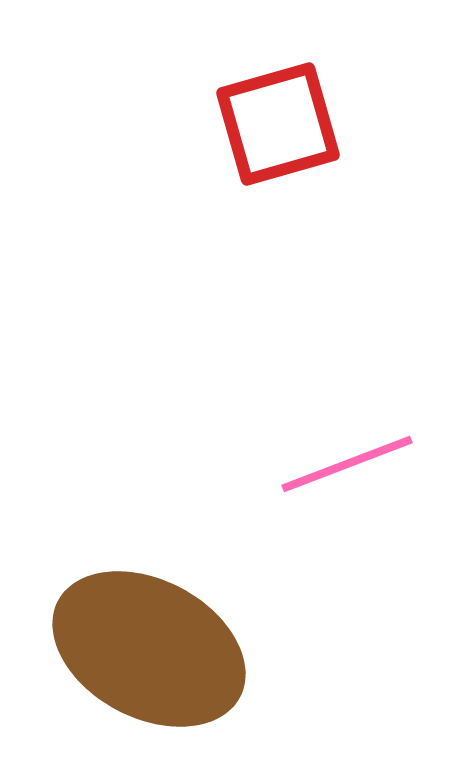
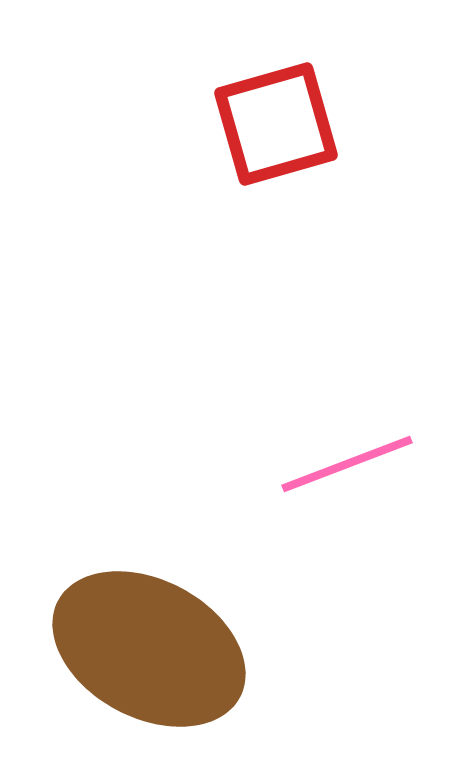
red square: moved 2 px left
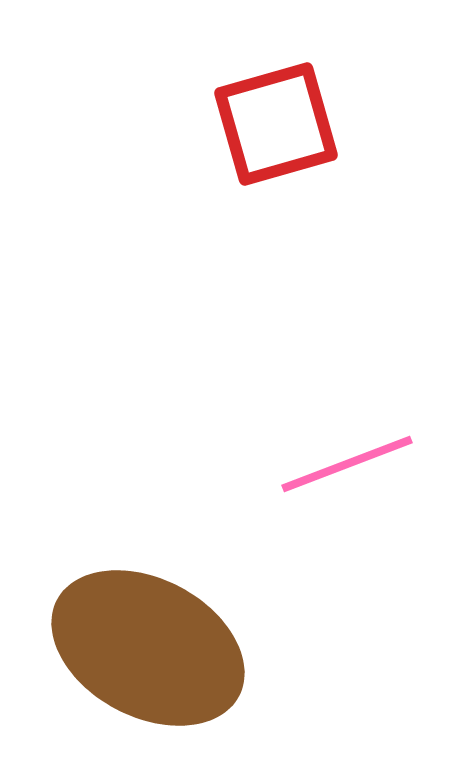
brown ellipse: moved 1 px left, 1 px up
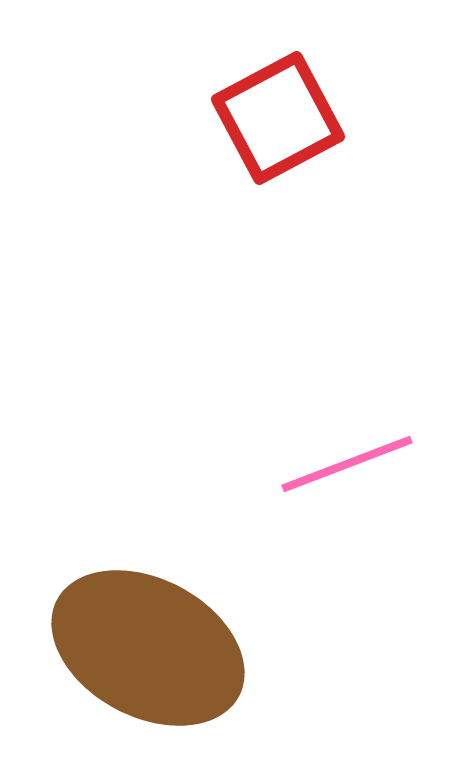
red square: moved 2 px right, 6 px up; rotated 12 degrees counterclockwise
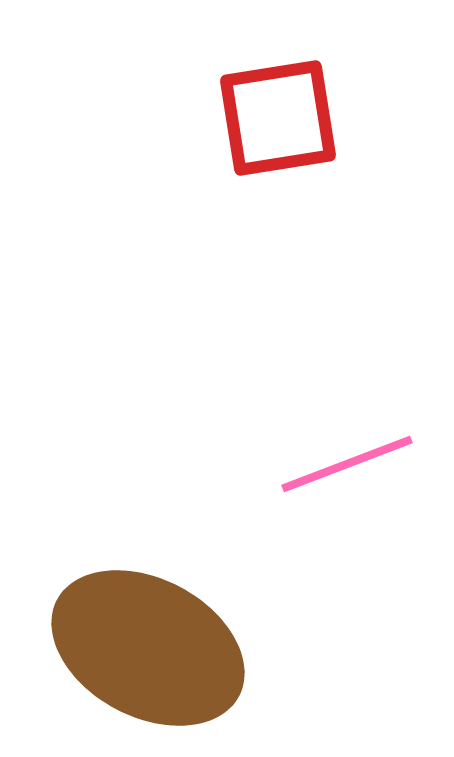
red square: rotated 19 degrees clockwise
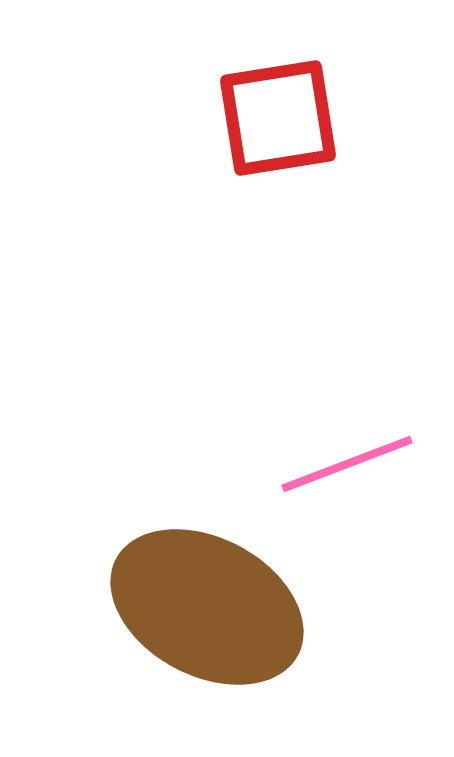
brown ellipse: moved 59 px right, 41 px up
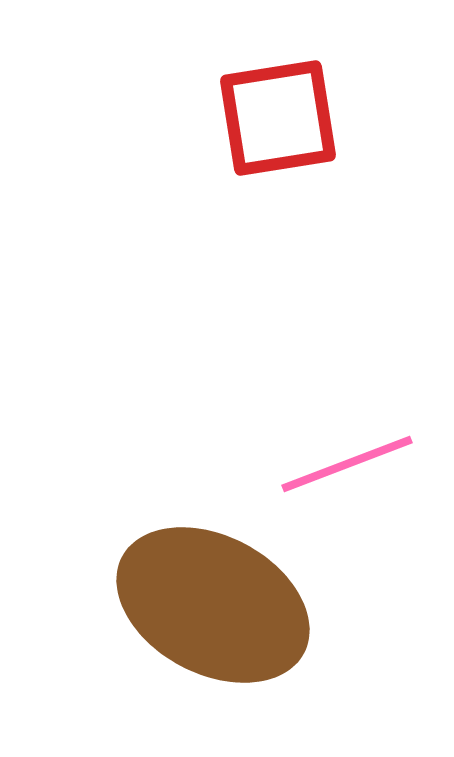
brown ellipse: moved 6 px right, 2 px up
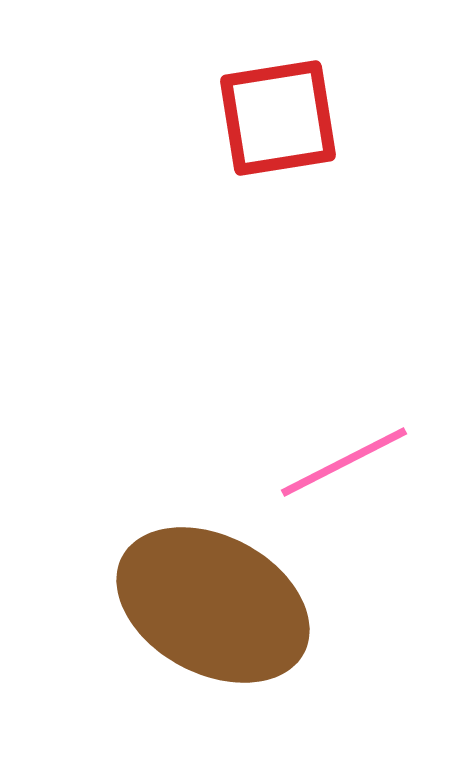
pink line: moved 3 px left, 2 px up; rotated 6 degrees counterclockwise
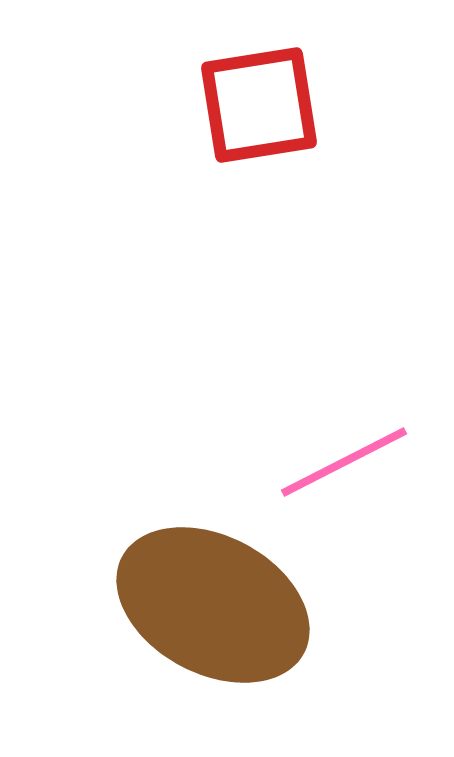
red square: moved 19 px left, 13 px up
